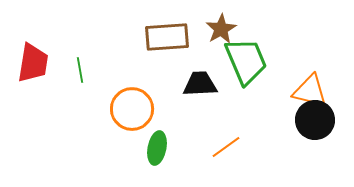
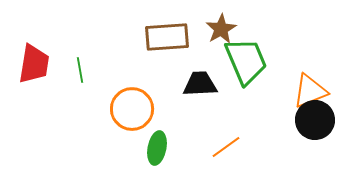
red trapezoid: moved 1 px right, 1 px down
orange triangle: rotated 36 degrees counterclockwise
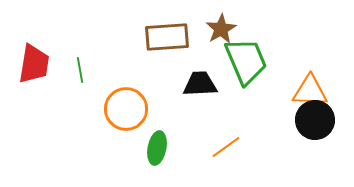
orange triangle: rotated 24 degrees clockwise
orange circle: moved 6 px left
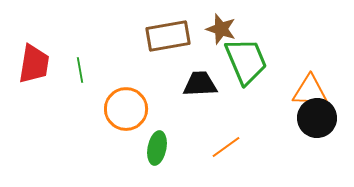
brown star: rotated 24 degrees counterclockwise
brown rectangle: moved 1 px right, 1 px up; rotated 6 degrees counterclockwise
black circle: moved 2 px right, 2 px up
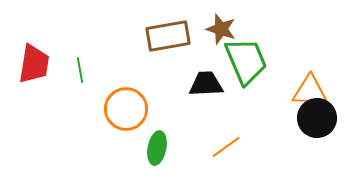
black trapezoid: moved 6 px right
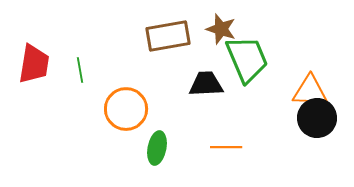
green trapezoid: moved 1 px right, 2 px up
orange line: rotated 36 degrees clockwise
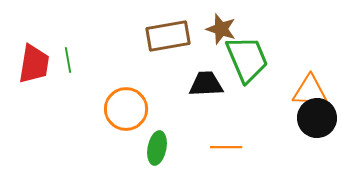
green line: moved 12 px left, 10 px up
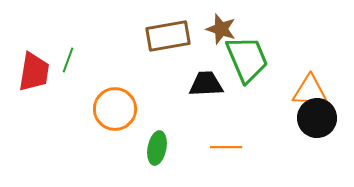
green line: rotated 30 degrees clockwise
red trapezoid: moved 8 px down
orange circle: moved 11 px left
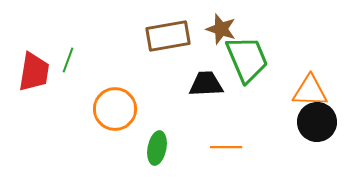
black circle: moved 4 px down
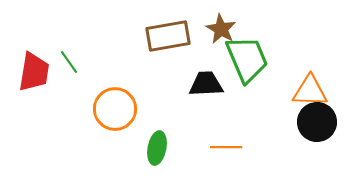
brown star: rotated 12 degrees clockwise
green line: moved 1 px right, 2 px down; rotated 55 degrees counterclockwise
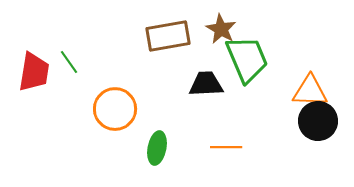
black circle: moved 1 px right, 1 px up
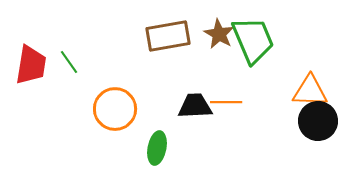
brown star: moved 2 px left, 5 px down
green trapezoid: moved 6 px right, 19 px up
red trapezoid: moved 3 px left, 7 px up
black trapezoid: moved 11 px left, 22 px down
orange line: moved 45 px up
